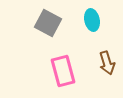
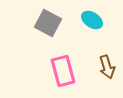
cyan ellipse: rotated 45 degrees counterclockwise
brown arrow: moved 4 px down
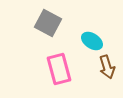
cyan ellipse: moved 21 px down
pink rectangle: moved 4 px left, 2 px up
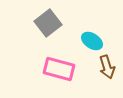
gray square: rotated 24 degrees clockwise
pink rectangle: rotated 60 degrees counterclockwise
